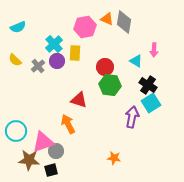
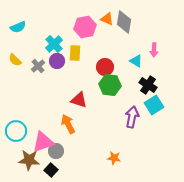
cyan square: moved 3 px right, 2 px down
black square: rotated 32 degrees counterclockwise
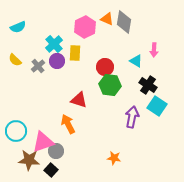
pink hexagon: rotated 15 degrees counterclockwise
cyan square: moved 3 px right, 1 px down; rotated 24 degrees counterclockwise
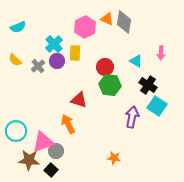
pink arrow: moved 7 px right, 3 px down
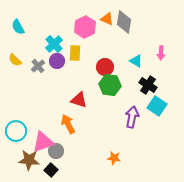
cyan semicircle: rotated 84 degrees clockwise
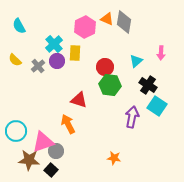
cyan semicircle: moved 1 px right, 1 px up
cyan triangle: rotated 48 degrees clockwise
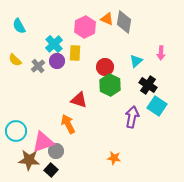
green hexagon: rotated 20 degrees clockwise
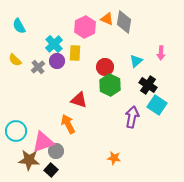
gray cross: moved 1 px down
cyan square: moved 1 px up
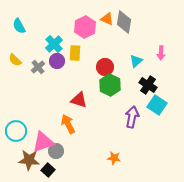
black square: moved 3 px left
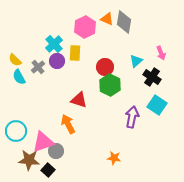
cyan semicircle: moved 51 px down
pink arrow: rotated 24 degrees counterclockwise
black cross: moved 4 px right, 8 px up
